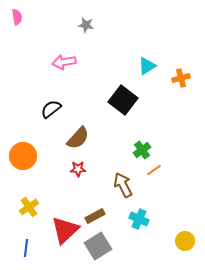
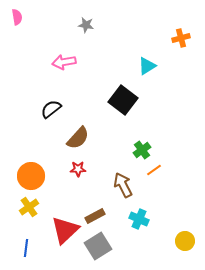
orange cross: moved 40 px up
orange circle: moved 8 px right, 20 px down
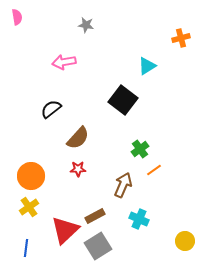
green cross: moved 2 px left, 1 px up
brown arrow: rotated 50 degrees clockwise
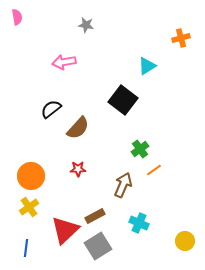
brown semicircle: moved 10 px up
cyan cross: moved 4 px down
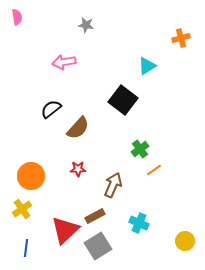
brown arrow: moved 10 px left
yellow cross: moved 7 px left, 2 px down
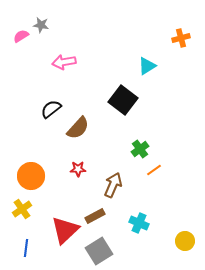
pink semicircle: moved 4 px right, 19 px down; rotated 112 degrees counterclockwise
gray star: moved 45 px left
gray square: moved 1 px right, 5 px down
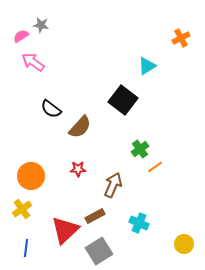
orange cross: rotated 12 degrees counterclockwise
pink arrow: moved 31 px left; rotated 45 degrees clockwise
black semicircle: rotated 105 degrees counterclockwise
brown semicircle: moved 2 px right, 1 px up
orange line: moved 1 px right, 3 px up
yellow circle: moved 1 px left, 3 px down
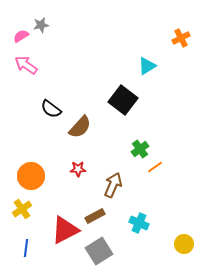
gray star: rotated 21 degrees counterclockwise
pink arrow: moved 7 px left, 3 px down
red triangle: rotated 16 degrees clockwise
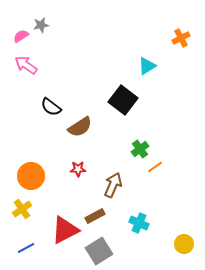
black semicircle: moved 2 px up
brown semicircle: rotated 15 degrees clockwise
blue line: rotated 54 degrees clockwise
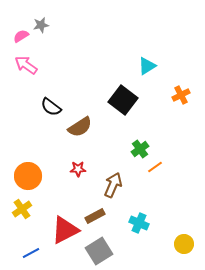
orange cross: moved 57 px down
orange circle: moved 3 px left
blue line: moved 5 px right, 5 px down
